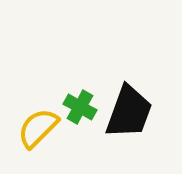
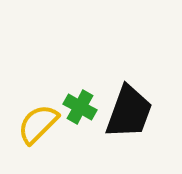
yellow semicircle: moved 4 px up
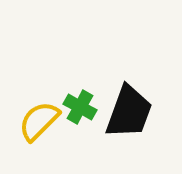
yellow semicircle: moved 1 px right, 3 px up
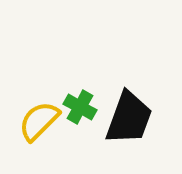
black trapezoid: moved 6 px down
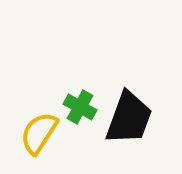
yellow semicircle: moved 12 px down; rotated 12 degrees counterclockwise
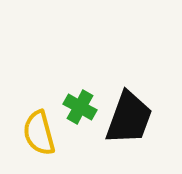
yellow semicircle: rotated 48 degrees counterclockwise
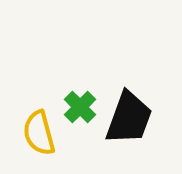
green cross: rotated 16 degrees clockwise
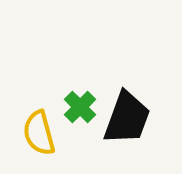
black trapezoid: moved 2 px left
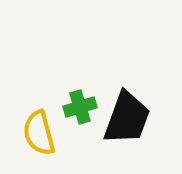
green cross: rotated 28 degrees clockwise
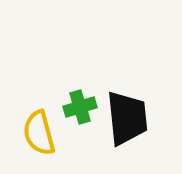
black trapezoid: rotated 26 degrees counterclockwise
